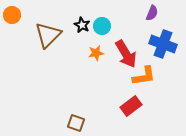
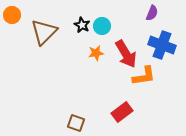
brown triangle: moved 4 px left, 3 px up
blue cross: moved 1 px left, 1 px down
red rectangle: moved 9 px left, 6 px down
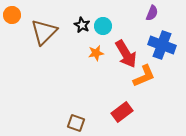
cyan circle: moved 1 px right
orange L-shape: rotated 15 degrees counterclockwise
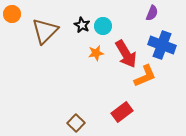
orange circle: moved 1 px up
brown triangle: moved 1 px right, 1 px up
orange L-shape: moved 1 px right
brown square: rotated 24 degrees clockwise
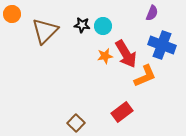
black star: rotated 21 degrees counterclockwise
orange star: moved 9 px right, 3 px down
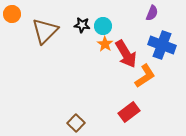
orange star: moved 12 px up; rotated 28 degrees counterclockwise
orange L-shape: rotated 10 degrees counterclockwise
red rectangle: moved 7 px right
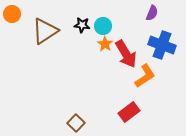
brown triangle: rotated 12 degrees clockwise
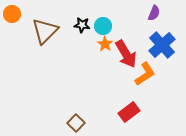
purple semicircle: moved 2 px right
brown triangle: rotated 12 degrees counterclockwise
blue cross: rotated 28 degrees clockwise
orange L-shape: moved 2 px up
